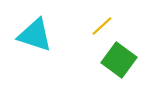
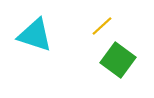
green square: moved 1 px left
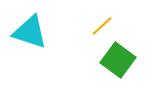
cyan triangle: moved 5 px left, 3 px up
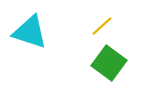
green square: moved 9 px left, 3 px down
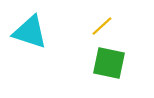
green square: rotated 24 degrees counterclockwise
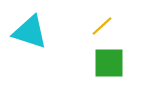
green square: rotated 12 degrees counterclockwise
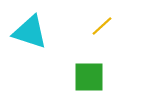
green square: moved 20 px left, 14 px down
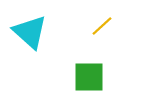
cyan triangle: rotated 24 degrees clockwise
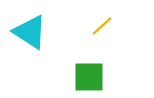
cyan triangle: rotated 9 degrees counterclockwise
